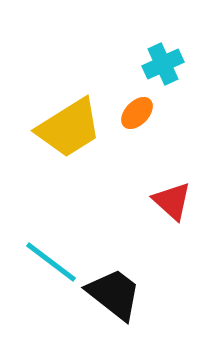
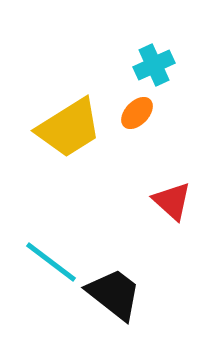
cyan cross: moved 9 px left, 1 px down
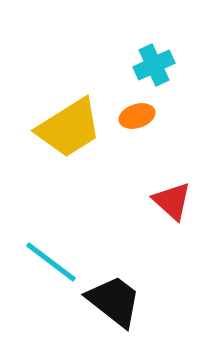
orange ellipse: moved 3 px down; rotated 28 degrees clockwise
black trapezoid: moved 7 px down
